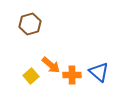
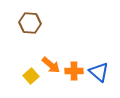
brown hexagon: moved 1 px up; rotated 20 degrees clockwise
orange cross: moved 2 px right, 4 px up
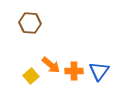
blue triangle: moved 1 px up; rotated 25 degrees clockwise
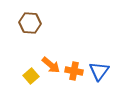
orange cross: rotated 12 degrees clockwise
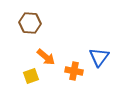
orange arrow: moved 5 px left, 8 px up
blue triangle: moved 14 px up
yellow square: rotated 21 degrees clockwise
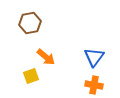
brown hexagon: rotated 15 degrees counterclockwise
blue triangle: moved 5 px left
orange cross: moved 20 px right, 14 px down
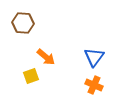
brown hexagon: moved 7 px left; rotated 15 degrees clockwise
orange cross: rotated 12 degrees clockwise
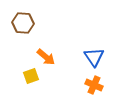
blue triangle: rotated 10 degrees counterclockwise
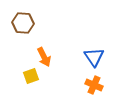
orange arrow: moved 2 px left; rotated 24 degrees clockwise
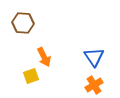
orange cross: rotated 36 degrees clockwise
